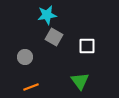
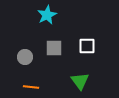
cyan star: rotated 18 degrees counterclockwise
gray square: moved 11 px down; rotated 30 degrees counterclockwise
orange line: rotated 28 degrees clockwise
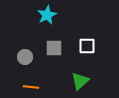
green triangle: rotated 24 degrees clockwise
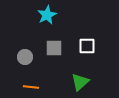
green triangle: moved 1 px down
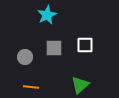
white square: moved 2 px left, 1 px up
green triangle: moved 3 px down
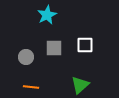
gray circle: moved 1 px right
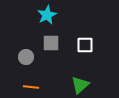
gray square: moved 3 px left, 5 px up
